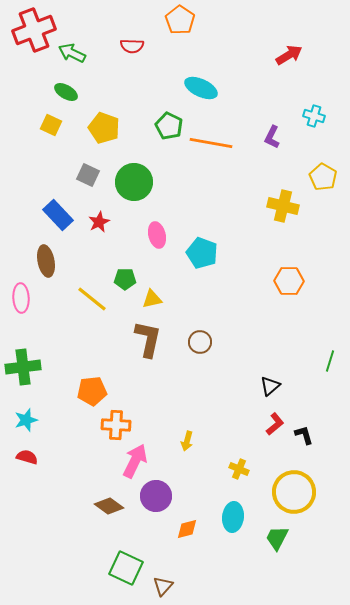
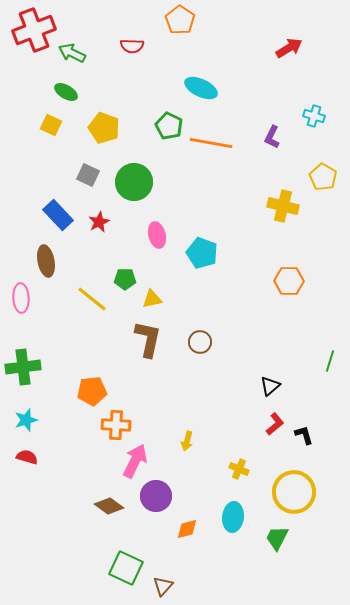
red arrow at (289, 55): moved 7 px up
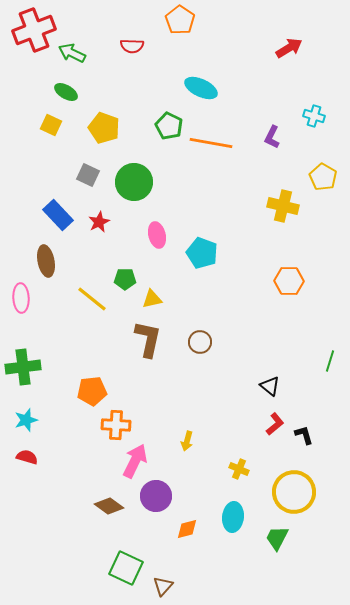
black triangle at (270, 386): rotated 40 degrees counterclockwise
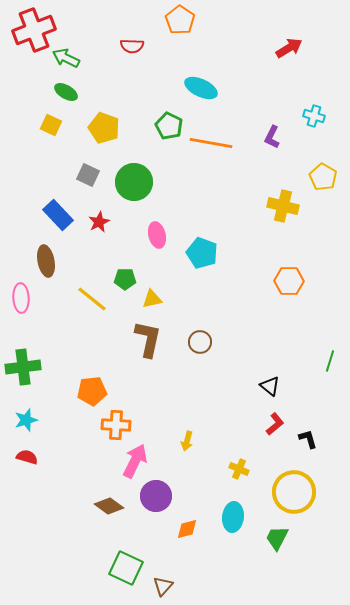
green arrow at (72, 53): moved 6 px left, 5 px down
black L-shape at (304, 435): moved 4 px right, 4 px down
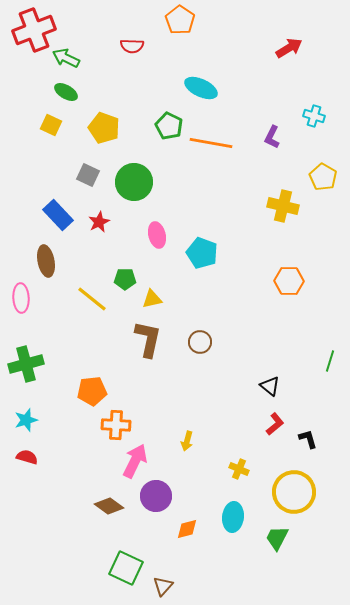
green cross at (23, 367): moved 3 px right, 3 px up; rotated 8 degrees counterclockwise
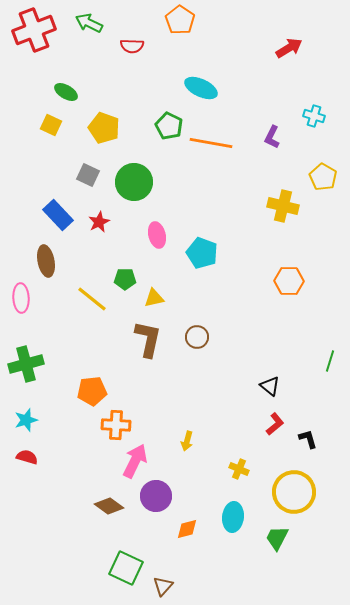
green arrow at (66, 58): moved 23 px right, 35 px up
yellow triangle at (152, 299): moved 2 px right, 1 px up
brown circle at (200, 342): moved 3 px left, 5 px up
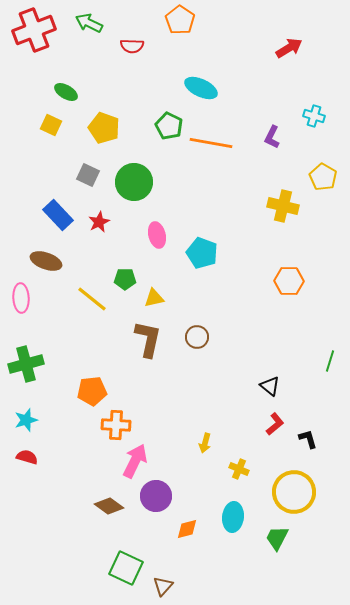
brown ellipse at (46, 261): rotated 60 degrees counterclockwise
yellow arrow at (187, 441): moved 18 px right, 2 px down
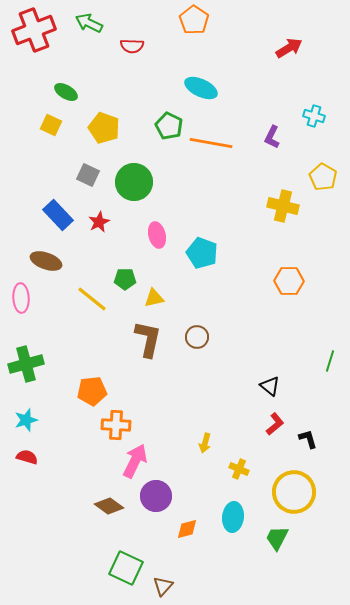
orange pentagon at (180, 20): moved 14 px right
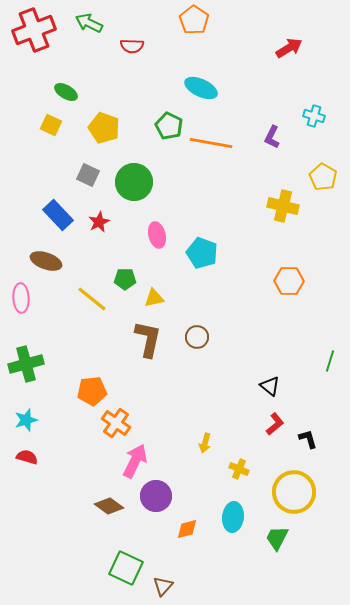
orange cross at (116, 425): moved 2 px up; rotated 32 degrees clockwise
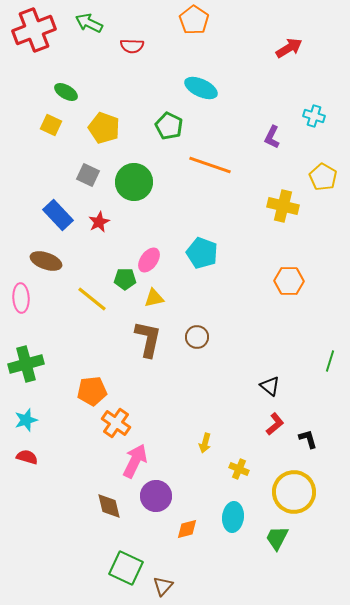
orange line at (211, 143): moved 1 px left, 22 px down; rotated 9 degrees clockwise
pink ellipse at (157, 235): moved 8 px left, 25 px down; rotated 50 degrees clockwise
brown diamond at (109, 506): rotated 40 degrees clockwise
